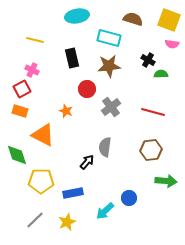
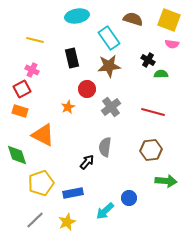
cyan rectangle: rotated 40 degrees clockwise
orange star: moved 2 px right, 4 px up; rotated 24 degrees clockwise
yellow pentagon: moved 2 px down; rotated 20 degrees counterclockwise
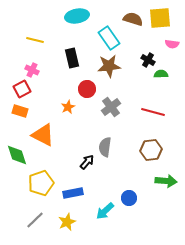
yellow square: moved 9 px left, 2 px up; rotated 25 degrees counterclockwise
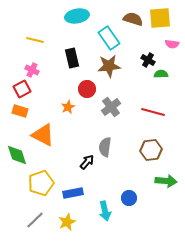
cyan arrow: rotated 60 degrees counterclockwise
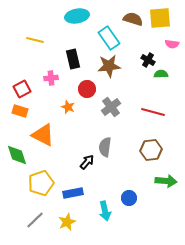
black rectangle: moved 1 px right, 1 px down
pink cross: moved 19 px right, 8 px down; rotated 32 degrees counterclockwise
orange star: rotated 24 degrees counterclockwise
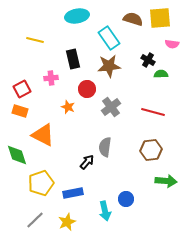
blue circle: moved 3 px left, 1 px down
